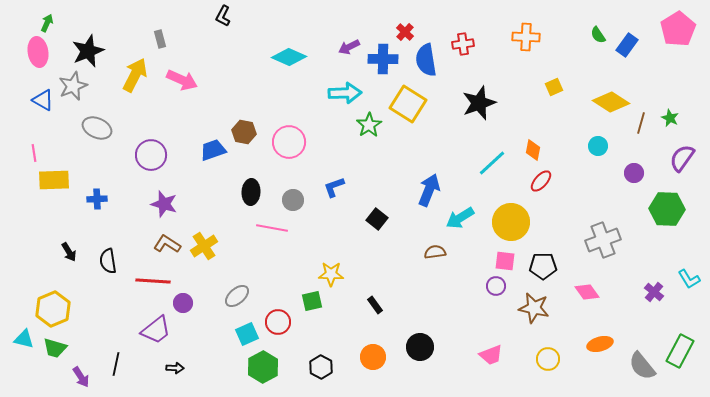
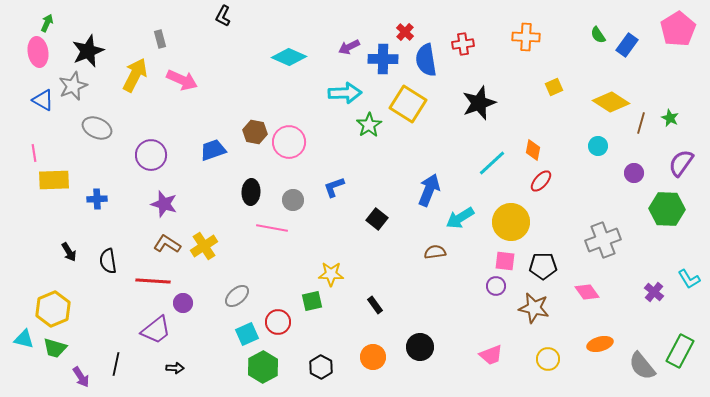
brown hexagon at (244, 132): moved 11 px right
purple semicircle at (682, 158): moved 1 px left, 5 px down
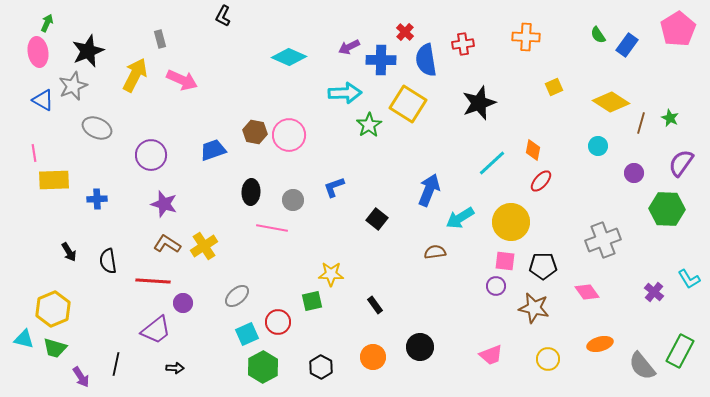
blue cross at (383, 59): moved 2 px left, 1 px down
pink circle at (289, 142): moved 7 px up
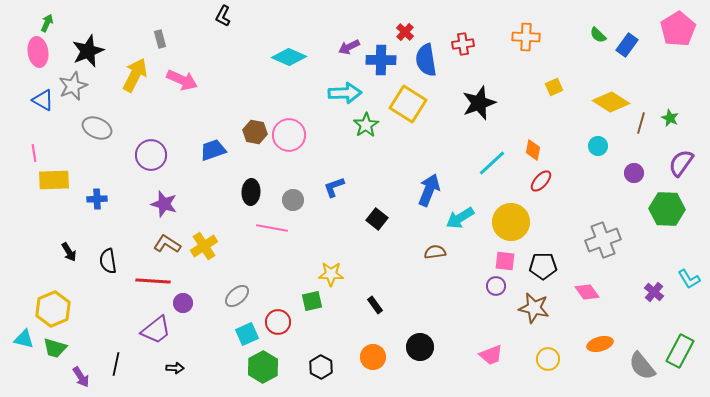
green semicircle at (598, 35): rotated 12 degrees counterclockwise
green star at (369, 125): moved 3 px left
